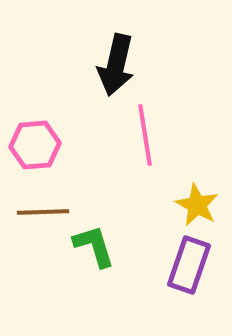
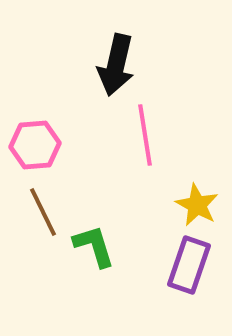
brown line: rotated 66 degrees clockwise
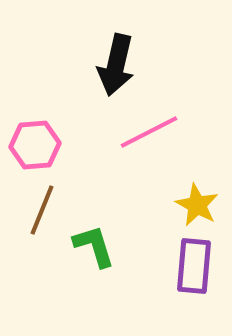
pink line: moved 4 px right, 3 px up; rotated 72 degrees clockwise
brown line: moved 1 px left, 2 px up; rotated 48 degrees clockwise
purple rectangle: moved 5 px right, 1 px down; rotated 14 degrees counterclockwise
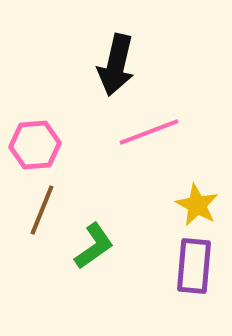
pink line: rotated 6 degrees clockwise
green L-shape: rotated 72 degrees clockwise
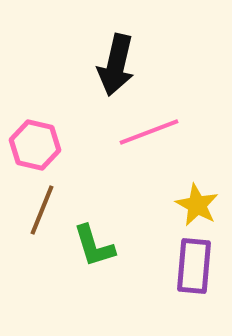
pink hexagon: rotated 18 degrees clockwise
green L-shape: rotated 108 degrees clockwise
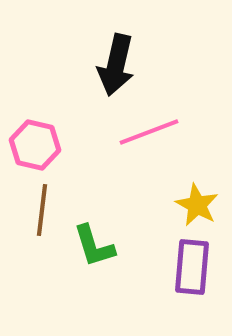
brown line: rotated 15 degrees counterclockwise
purple rectangle: moved 2 px left, 1 px down
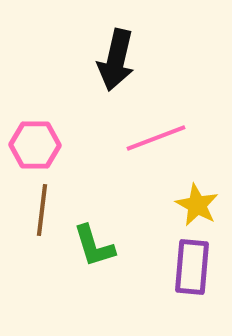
black arrow: moved 5 px up
pink line: moved 7 px right, 6 px down
pink hexagon: rotated 12 degrees counterclockwise
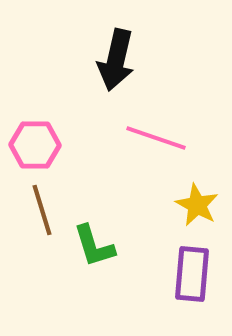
pink line: rotated 40 degrees clockwise
brown line: rotated 24 degrees counterclockwise
purple rectangle: moved 7 px down
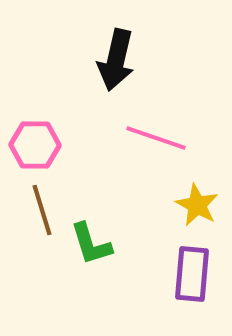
green L-shape: moved 3 px left, 2 px up
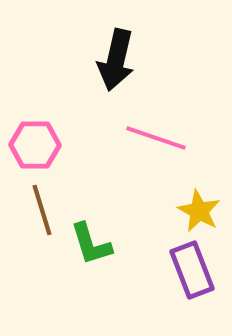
yellow star: moved 2 px right, 6 px down
purple rectangle: moved 4 px up; rotated 26 degrees counterclockwise
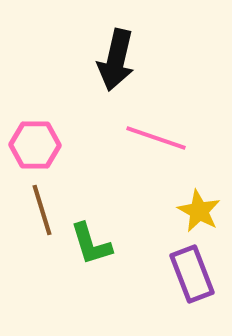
purple rectangle: moved 4 px down
